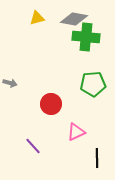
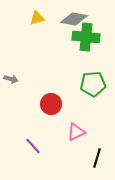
gray arrow: moved 1 px right, 4 px up
black line: rotated 18 degrees clockwise
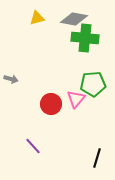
green cross: moved 1 px left, 1 px down
pink triangle: moved 33 px up; rotated 24 degrees counterclockwise
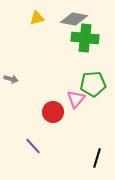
red circle: moved 2 px right, 8 px down
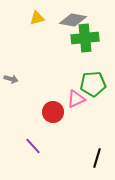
gray diamond: moved 1 px left, 1 px down
green cross: rotated 12 degrees counterclockwise
pink triangle: rotated 24 degrees clockwise
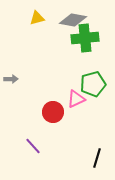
gray arrow: rotated 16 degrees counterclockwise
green pentagon: rotated 10 degrees counterclockwise
